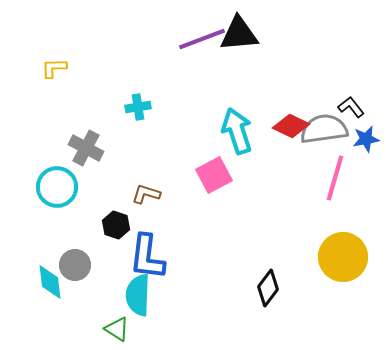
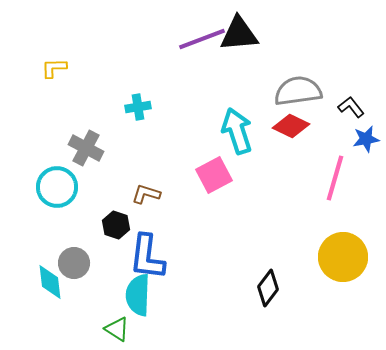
gray semicircle: moved 26 px left, 38 px up
gray circle: moved 1 px left, 2 px up
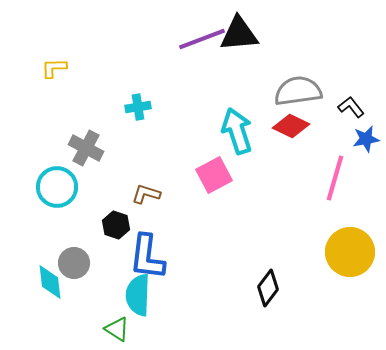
yellow circle: moved 7 px right, 5 px up
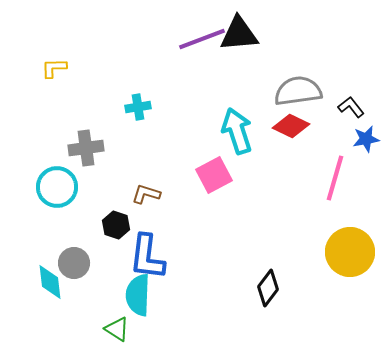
gray cross: rotated 36 degrees counterclockwise
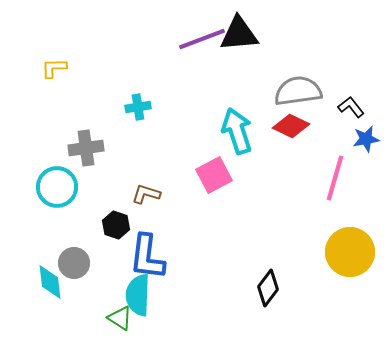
green triangle: moved 3 px right, 11 px up
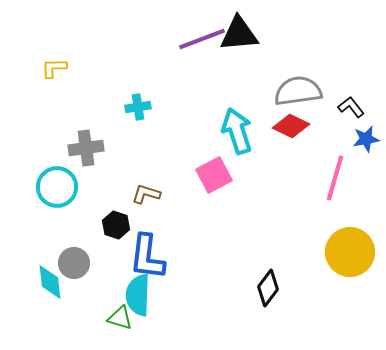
green triangle: rotated 16 degrees counterclockwise
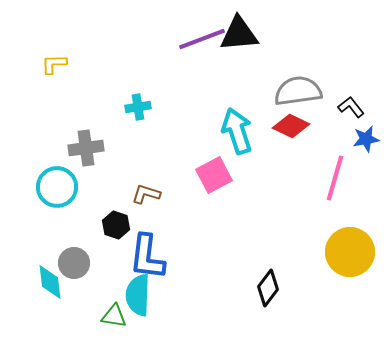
yellow L-shape: moved 4 px up
green triangle: moved 6 px left, 2 px up; rotated 8 degrees counterclockwise
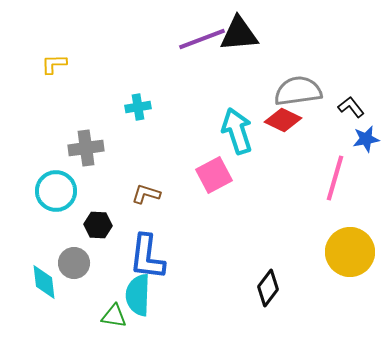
red diamond: moved 8 px left, 6 px up
cyan circle: moved 1 px left, 4 px down
black hexagon: moved 18 px left; rotated 16 degrees counterclockwise
cyan diamond: moved 6 px left
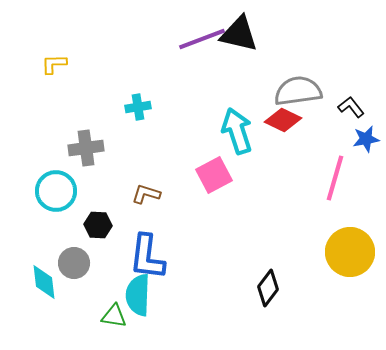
black triangle: rotated 18 degrees clockwise
